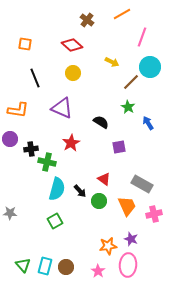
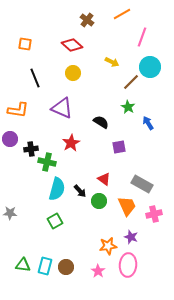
purple star: moved 2 px up
green triangle: rotated 42 degrees counterclockwise
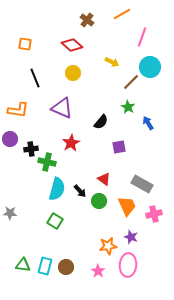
black semicircle: rotated 98 degrees clockwise
green square: rotated 28 degrees counterclockwise
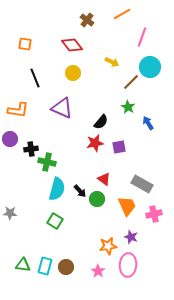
red diamond: rotated 10 degrees clockwise
red star: moved 24 px right; rotated 18 degrees clockwise
green circle: moved 2 px left, 2 px up
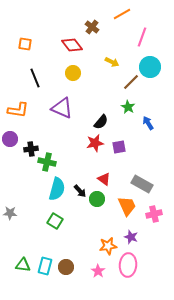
brown cross: moved 5 px right, 7 px down
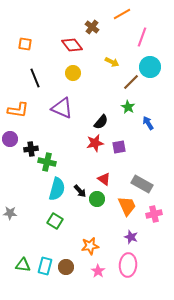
orange star: moved 18 px left
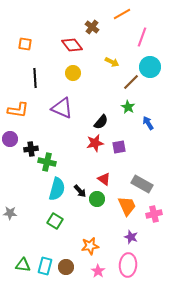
black line: rotated 18 degrees clockwise
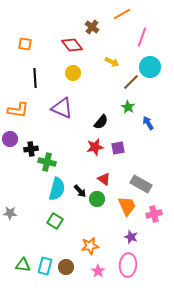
red star: moved 4 px down
purple square: moved 1 px left, 1 px down
gray rectangle: moved 1 px left
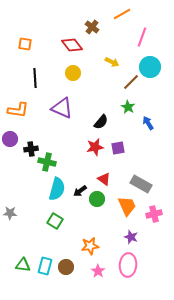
black arrow: rotated 96 degrees clockwise
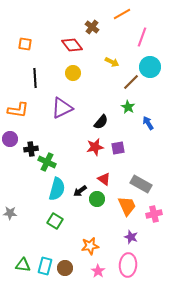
purple triangle: rotated 50 degrees counterclockwise
green cross: rotated 12 degrees clockwise
brown circle: moved 1 px left, 1 px down
